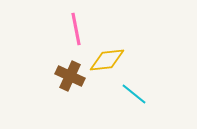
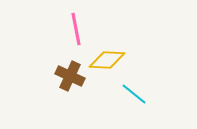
yellow diamond: rotated 9 degrees clockwise
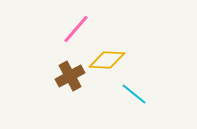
pink line: rotated 52 degrees clockwise
brown cross: rotated 36 degrees clockwise
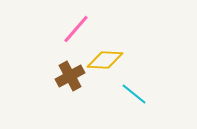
yellow diamond: moved 2 px left
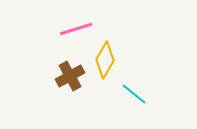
pink line: rotated 32 degrees clockwise
yellow diamond: rotated 63 degrees counterclockwise
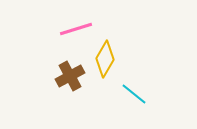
yellow diamond: moved 1 px up
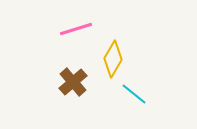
yellow diamond: moved 8 px right
brown cross: moved 3 px right, 6 px down; rotated 12 degrees counterclockwise
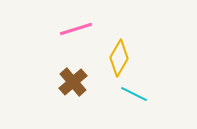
yellow diamond: moved 6 px right, 1 px up
cyan line: rotated 12 degrees counterclockwise
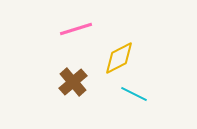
yellow diamond: rotated 33 degrees clockwise
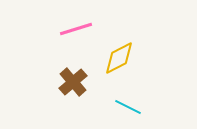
cyan line: moved 6 px left, 13 px down
